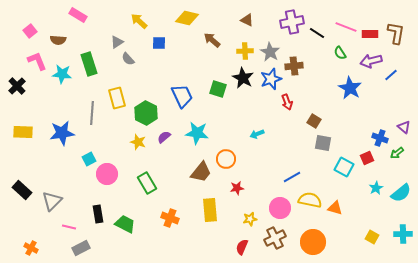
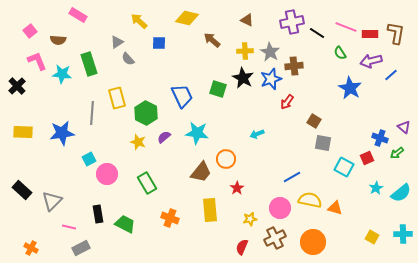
red arrow at (287, 102): rotated 56 degrees clockwise
red star at (237, 188): rotated 24 degrees counterclockwise
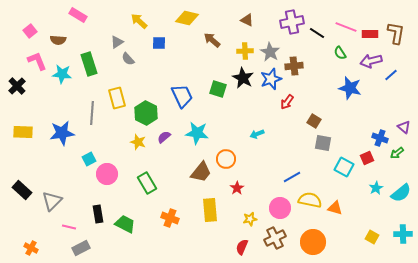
blue star at (350, 88): rotated 15 degrees counterclockwise
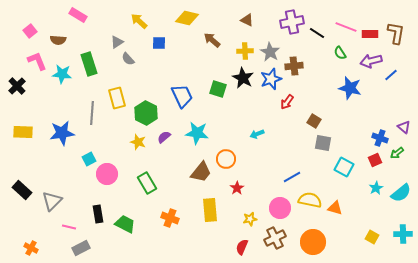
red square at (367, 158): moved 8 px right, 2 px down
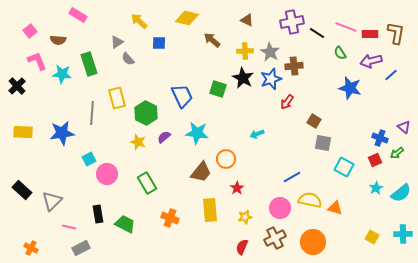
yellow star at (250, 219): moved 5 px left, 2 px up
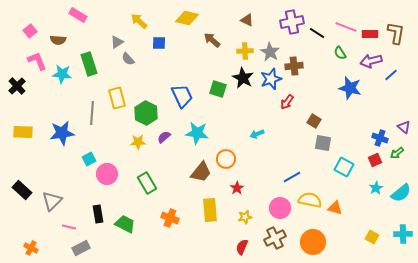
yellow star at (138, 142): rotated 21 degrees counterclockwise
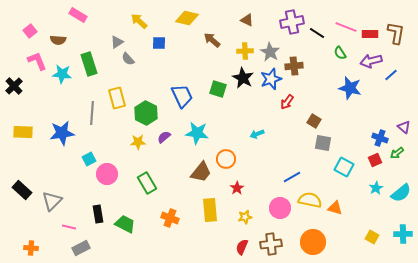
black cross at (17, 86): moved 3 px left
brown cross at (275, 238): moved 4 px left, 6 px down; rotated 20 degrees clockwise
orange cross at (31, 248): rotated 24 degrees counterclockwise
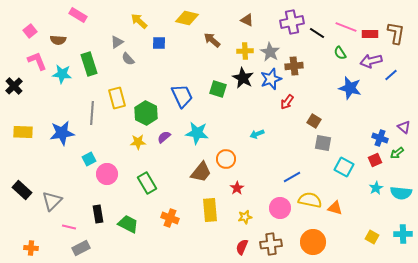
cyan semicircle at (401, 193): rotated 45 degrees clockwise
green trapezoid at (125, 224): moved 3 px right
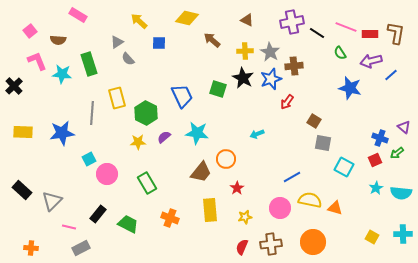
black rectangle at (98, 214): rotated 48 degrees clockwise
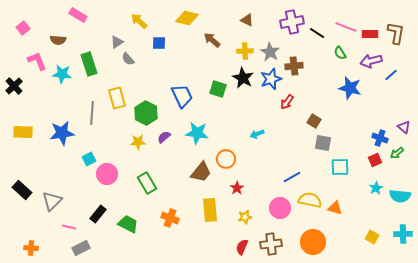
pink square at (30, 31): moved 7 px left, 3 px up
cyan square at (344, 167): moved 4 px left; rotated 30 degrees counterclockwise
cyan semicircle at (401, 193): moved 1 px left, 3 px down
